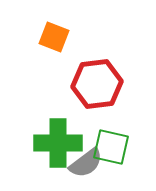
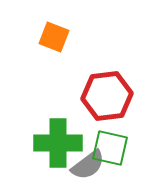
red hexagon: moved 10 px right, 12 px down
green square: moved 1 px left, 1 px down
gray semicircle: moved 2 px right, 2 px down
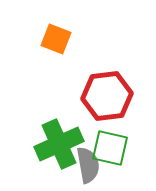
orange square: moved 2 px right, 2 px down
green cross: moved 1 px right, 1 px down; rotated 24 degrees counterclockwise
gray semicircle: rotated 63 degrees counterclockwise
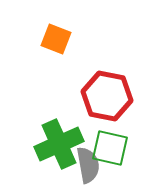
red hexagon: rotated 18 degrees clockwise
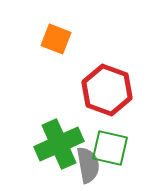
red hexagon: moved 6 px up; rotated 9 degrees clockwise
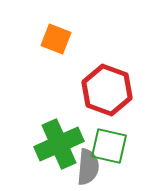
green square: moved 1 px left, 2 px up
gray semicircle: moved 2 px down; rotated 15 degrees clockwise
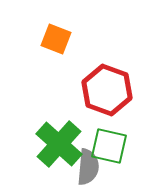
green cross: rotated 24 degrees counterclockwise
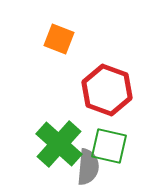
orange square: moved 3 px right
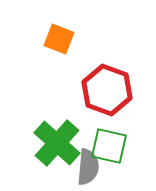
green cross: moved 2 px left, 1 px up
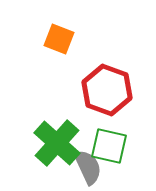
gray semicircle: rotated 30 degrees counterclockwise
